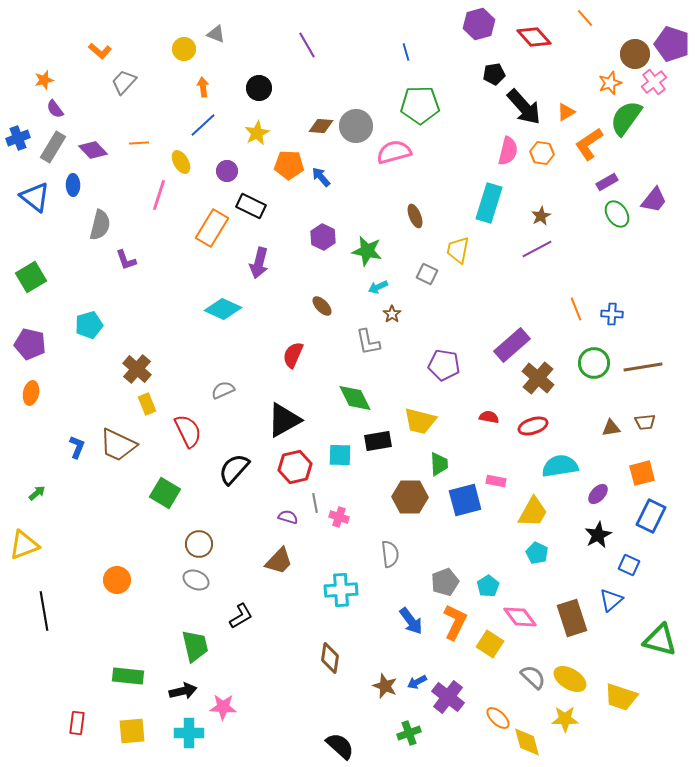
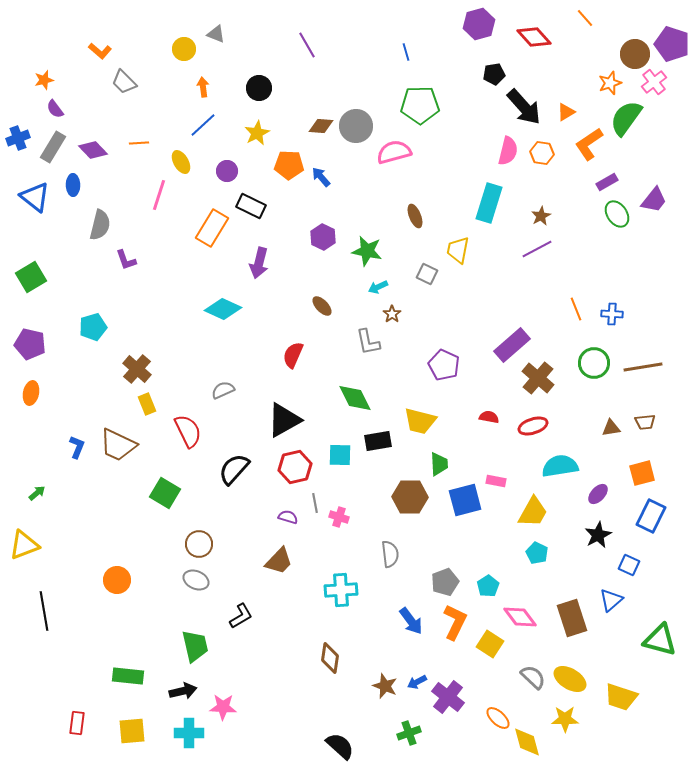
gray trapezoid at (124, 82): rotated 88 degrees counterclockwise
cyan pentagon at (89, 325): moved 4 px right, 2 px down
purple pentagon at (444, 365): rotated 16 degrees clockwise
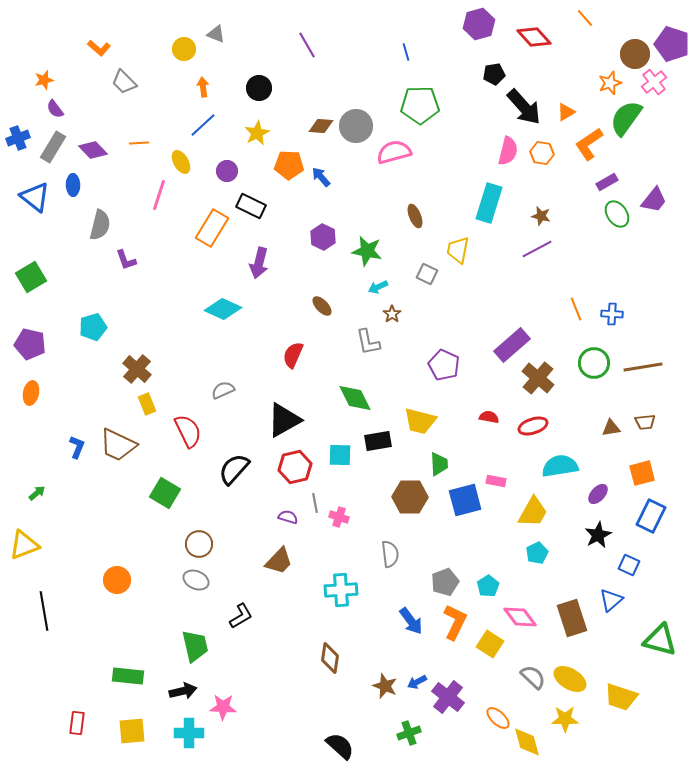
orange L-shape at (100, 51): moved 1 px left, 3 px up
brown star at (541, 216): rotated 30 degrees counterclockwise
cyan pentagon at (537, 553): rotated 20 degrees clockwise
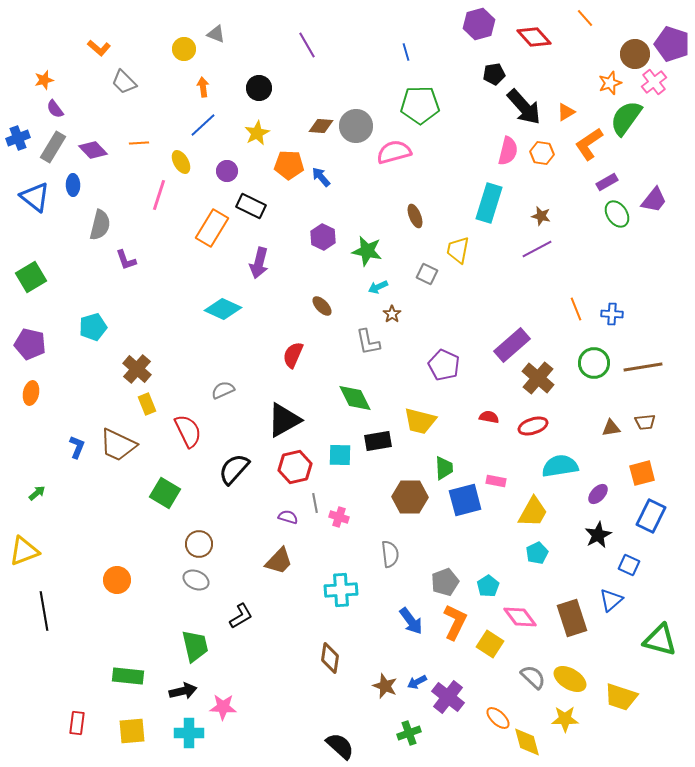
green trapezoid at (439, 464): moved 5 px right, 4 px down
yellow triangle at (24, 545): moved 6 px down
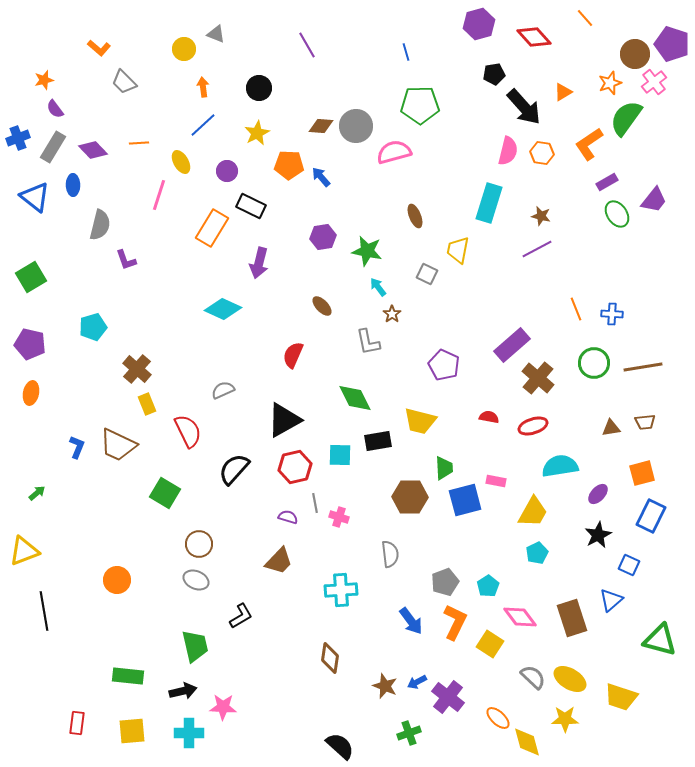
orange triangle at (566, 112): moved 3 px left, 20 px up
purple hexagon at (323, 237): rotated 25 degrees clockwise
cyan arrow at (378, 287): rotated 78 degrees clockwise
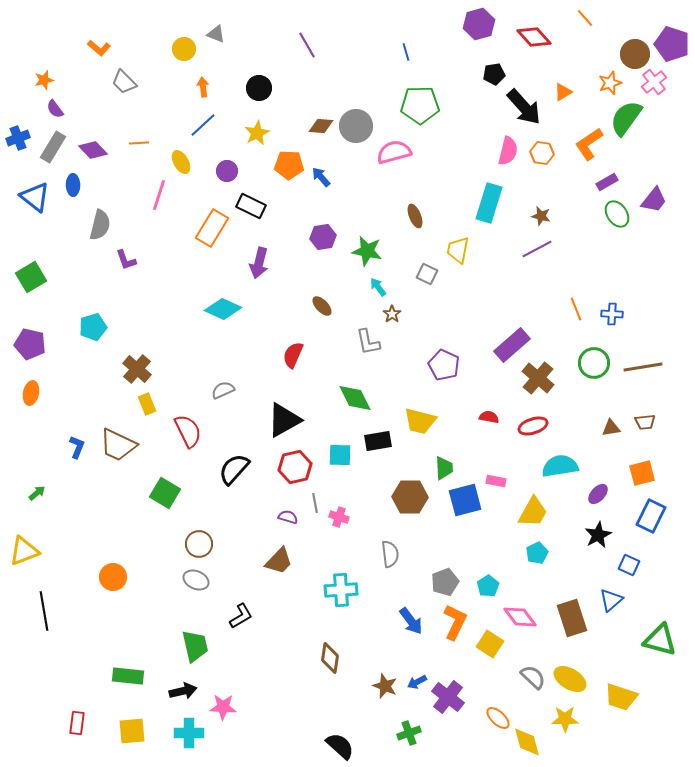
orange circle at (117, 580): moved 4 px left, 3 px up
